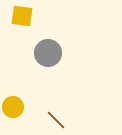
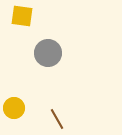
yellow circle: moved 1 px right, 1 px down
brown line: moved 1 px right, 1 px up; rotated 15 degrees clockwise
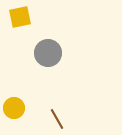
yellow square: moved 2 px left, 1 px down; rotated 20 degrees counterclockwise
